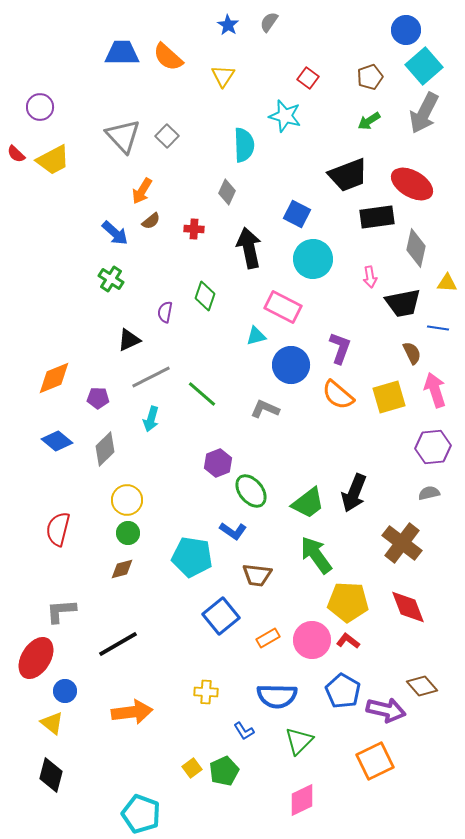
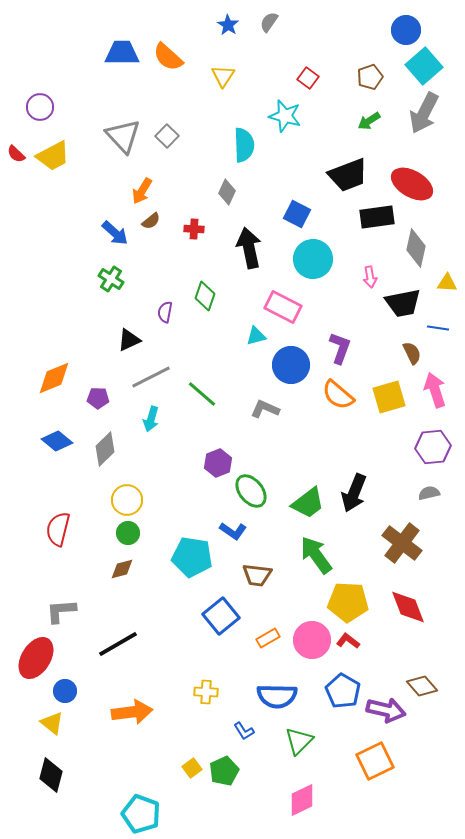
yellow trapezoid at (53, 160): moved 4 px up
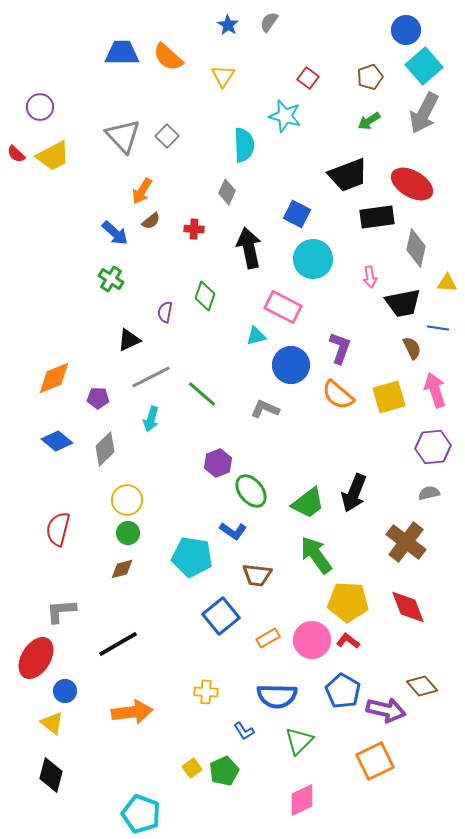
brown semicircle at (412, 353): moved 5 px up
brown cross at (402, 543): moved 4 px right, 1 px up
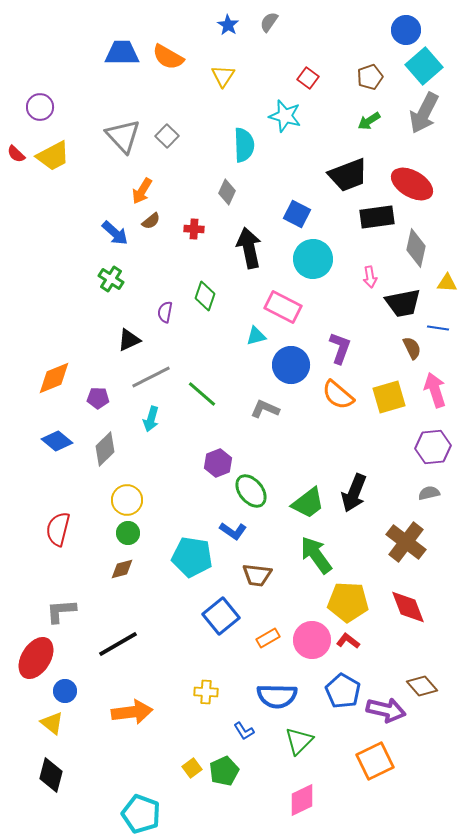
orange semicircle at (168, 57): rotated 12 degrees counterclockwise
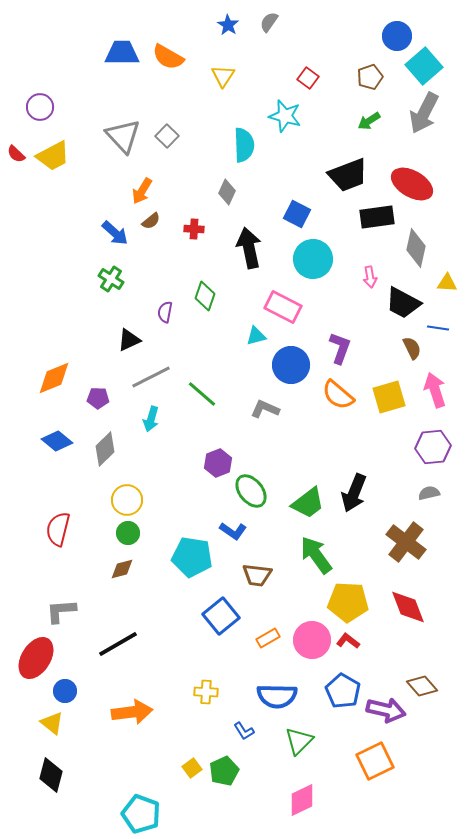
blue circle at (406, 30): moved 9 px left, 6 px down
black trapezoid at (403, 303): rotated 39 degrees clockwise
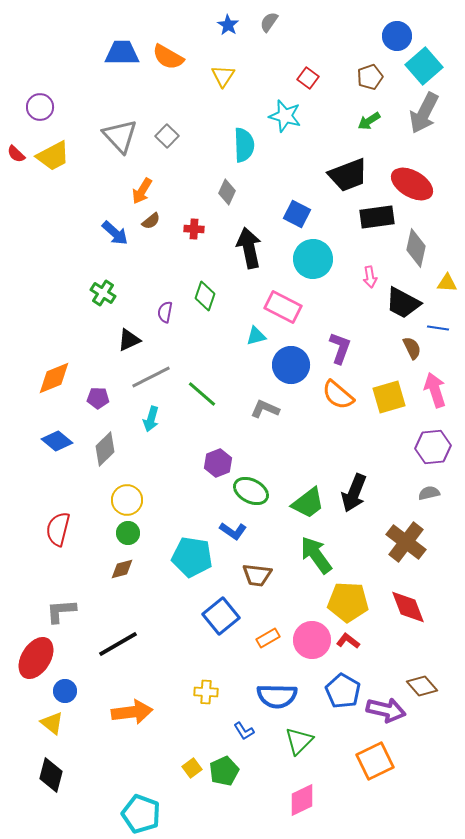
gray triangle at (123, 136): moved 3 px left
green cross at (111, 279): moved 8 px left, 14 px down
green ellipse at (251, 491): rotated 24 degrees counterclockwise
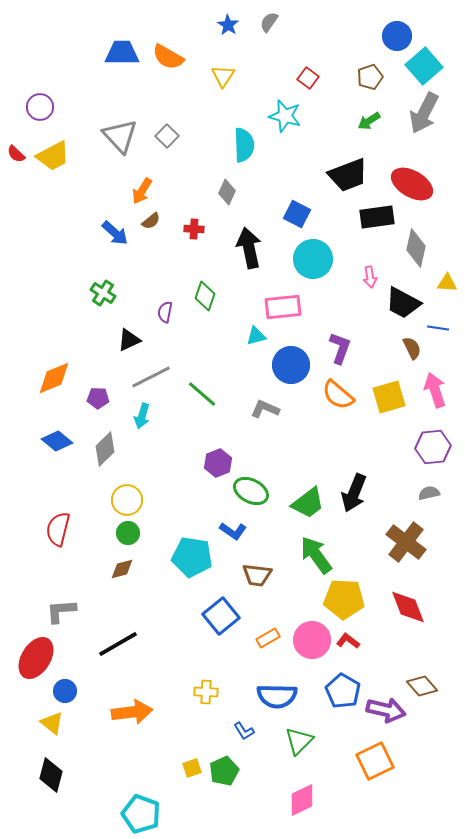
pink rectangle at (283, 307): rotated 33 degrees counterclockwise
cyan arrow at (151, 419): moved 9 px left, 3 px up
yellow pentagon at (348, 602): moved 4 px left, 3 px up
yellow square at (192, 768): rotated 18 degrees clockwise
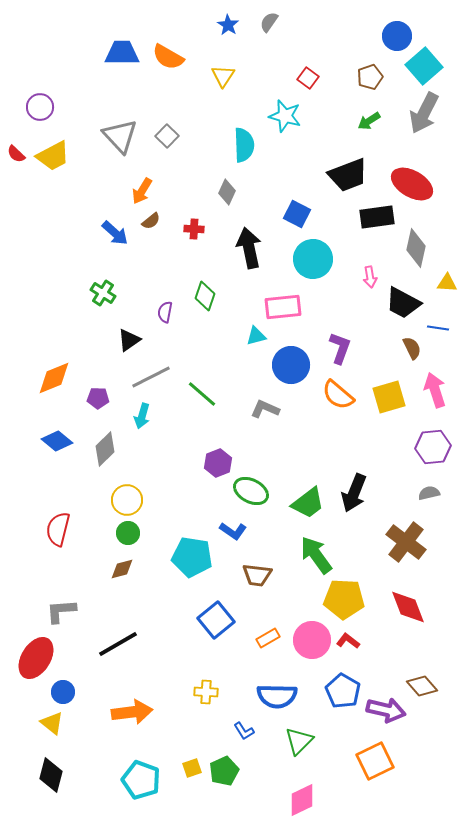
black triangle at (129, 340): rotated 10 degrees counterclockwise
blue square at (221, 616): moved 5 px left, 4 px down
blue circle at (65, 691): moved 2 px left, 1 px down
cyan pentagon at (141, 814): moved 34 px up
